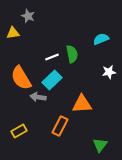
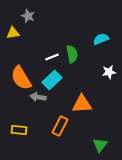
yellow rectangle: moved 1 px up; rotated 35 degrees clockwise
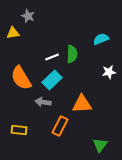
green semicircle: rotated 12 degrees clockwise
gray arrow: moved 5 px right, 5 px down
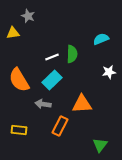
orange semicircle: moved 2 px left, 2 px down
gray arrow: moved 2 px down
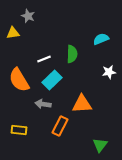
white line: moved 8 px left, 2 px down
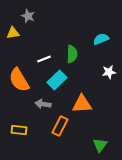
cyan rectangle: moved 5 px right
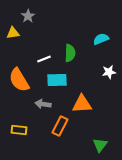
gray star: rotated 16 degrees clockwise
green semicircle: moved 2 px left, 1 px up
cyan rectangle: rotated 42 degrees clockwise
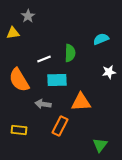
orange triangle: moved 1 px left, 2 px up
